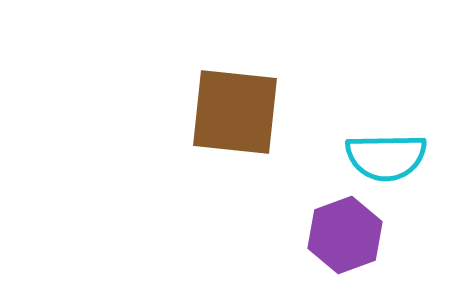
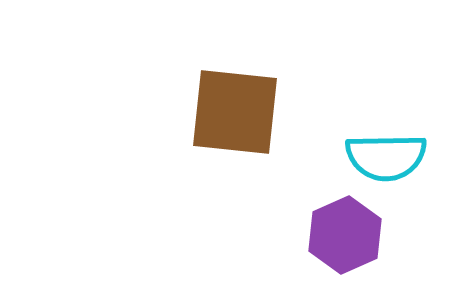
purple hexagon: rotated 4 degrees counterclockwise
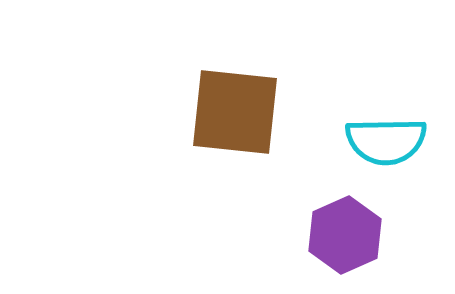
cyan semicircle: moved 16 px up
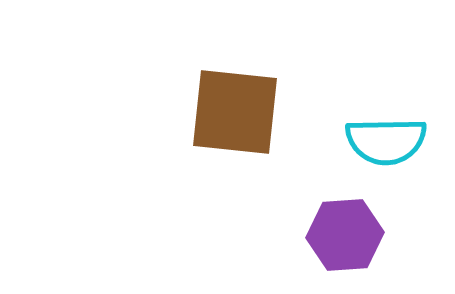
purple hexagon: rotated 20 degrees clockwise
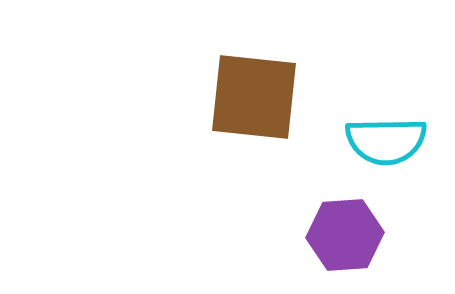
brown square: moved 19 px right, 15 px up
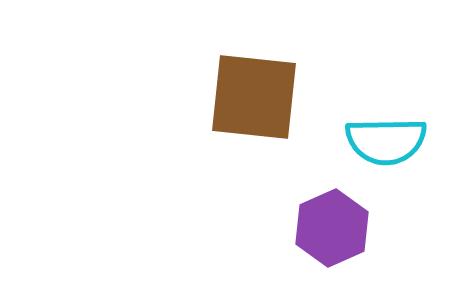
purple hexagon: moved 13 px left, 7 px up; rotated 20 degrees counterclockwise
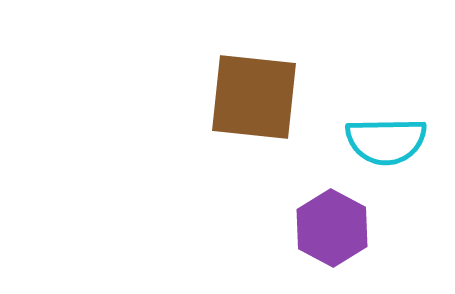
purple hexagon: rotated 8 degrees counterclockwise
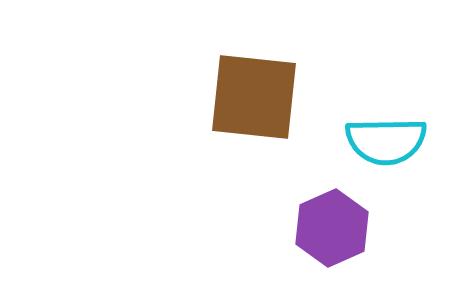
purple hexagon: rotated 8 degrees clockwise
